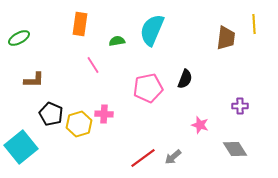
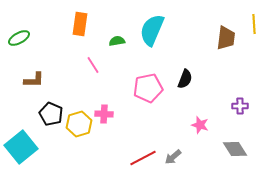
red line: rotated 8 degrees clockwise
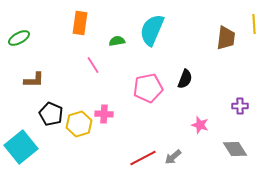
orange rectangle: moved 1 px up
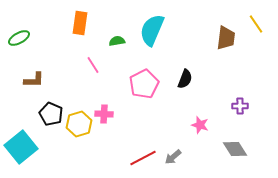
yellow line: moved 2 px right; rotated 30 degrees counterclockwise
pink pentagon: moved 4 px left, 4 px up; rotated 16 degrees counterclockwise
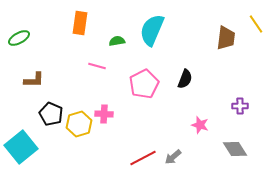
pink line: moved 4 px right, 1 px down; rotated 42 degrees counterclockwise
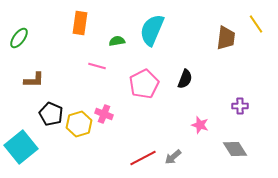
green ellipse: rotated 25 degrees counterclockwise
pink cross: rotated 18 degrees clockwise
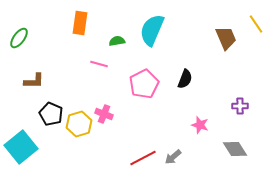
brown trapezoid: rotated 30 degrees counterclockwise
pink line: moved 2 px right, 2 px up
brown L-shape: moved 1 px down
